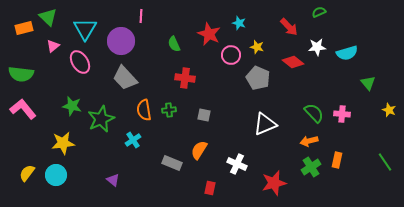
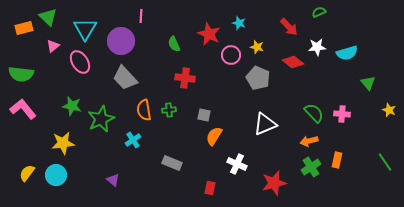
orange semicircle at (199, 150): moved 15 px right, 14 px up
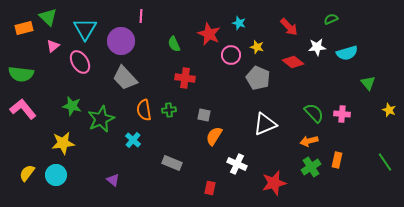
green semicircle at (319, 12): moved 12 px right, 7 px down
cyan cross at (133, 140): rotated 14 degrees counterclockwise
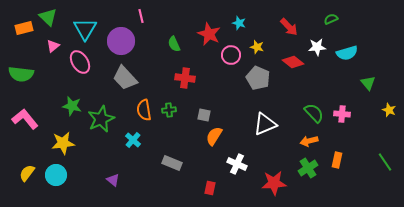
pink line at (141, 16): rotated 16 degrees counterclockwise
pink L-shape at (23, 109): moved 2 px right, 10 px down
green cross at (311, 167): moved 3 px left, 1 px down
red star at (274, 183): rotated 10 degrees clockwise
